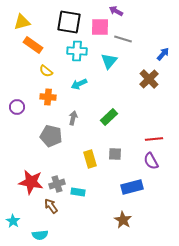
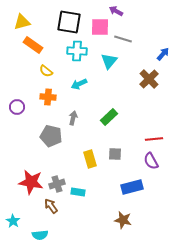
brown star: rotated 18 degrees counterclockwise
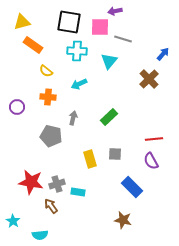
purple arrow: moved 1 px left; rotated 40 degrees counterclockwise
blue rectangle: rotated 60 degrees clockwise
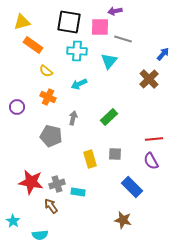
orange cross: rotated 21 degrees clockwise
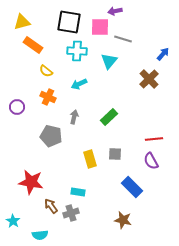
gray arrow: moved 1 px right, 1 px up
gray cross: moved 14 px right, 29 px down
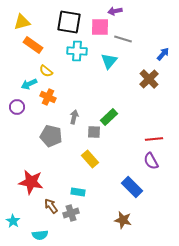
cyan arrow: moved 50 px left
gray square: moved 21 px left, 22 px up
yellow rectangle: rotated 24 degrees counterclockwise
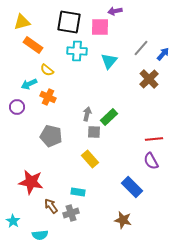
gray line: moved 18 px right, 9 px down; rotated 66 degrees counterclockwise
yellow semicircle: moved 1 px right, 1 px up
gray arrow: moved 13 px right, 3 px up
